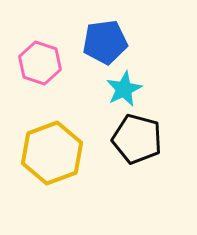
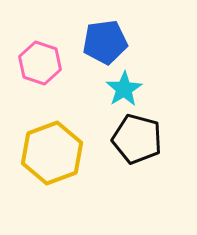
cyan star: rotated 6 degrees counterclockwise
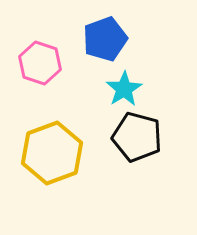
blue pentagon: moved 3 px up; rotated 12 degrees counterclockwise
black pentagon: moved 2 px up
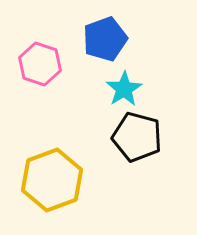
pink hexagon: moved 1 px down
yellow hexagon: moved 27 px down
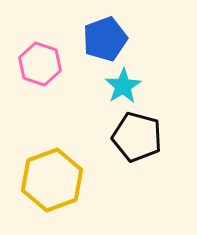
cyan star: moved 1 px left, 3 px up
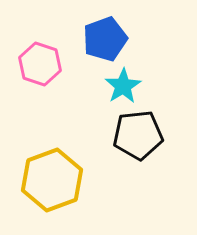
black pentagon: moved 1 px right, 2 px up; rotated 21 degrees counterclockwise
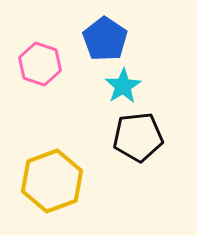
blue pentagon: rotated 18 degrees counterclockwise
black pentagon: moved 2 px down
yellow hexagon: moved 1 px down
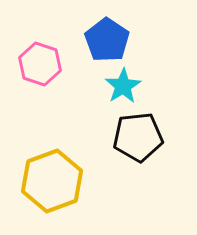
blue pentagon: moved 2 px right, 1 px down
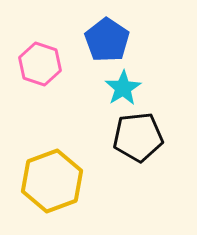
cyan star: moved 2 px down
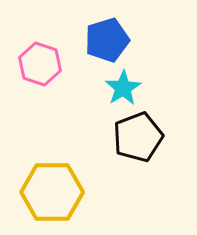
blue pentagon: rotated 21 degrees clockwise
black pentagon: rotated 15 degrees counterclockwise
yellow hexagon: moved 11 px down; rotated 20 degrees clockwise
